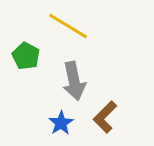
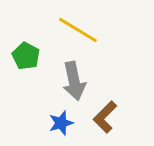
yellow line: moved 10 px right, 4 px down
blue star: rotated 15 degrees clockwise
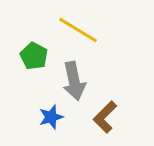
green pentagon: moved 8 px right
blue star: moved 10 px left, 6 px up
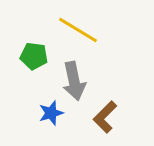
green pentagon: rotated 20 degrees counterclockwise
blue star: moved 4 px up
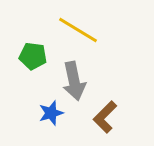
green pentagon: moved 1 px left
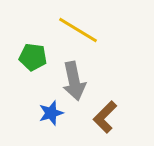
green pentagon: moved 1 px down
